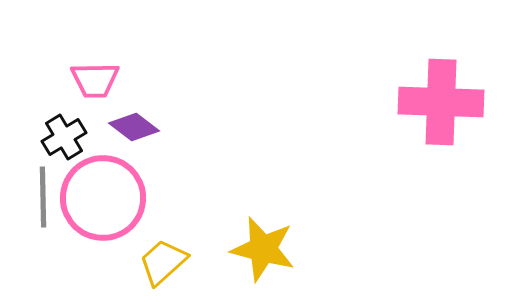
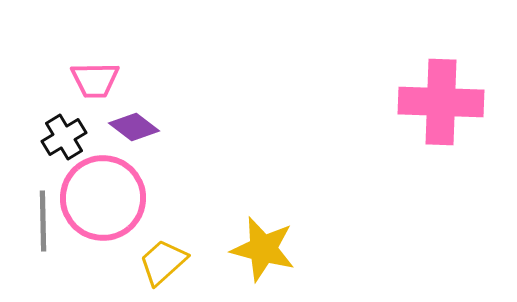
gray line: moved 24 px down
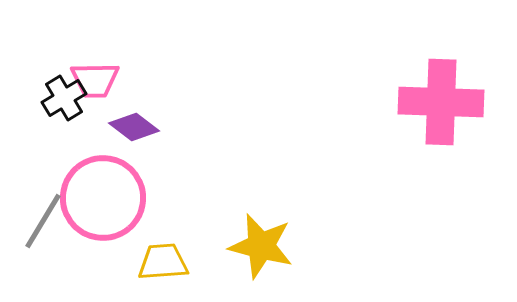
black cross: moved 39 px up
gray line: rotated 32 degrees clockwise
yellow star: moved 2 px left, 3 px up
yellow trapezoid: rotated 38 degrees clockwise
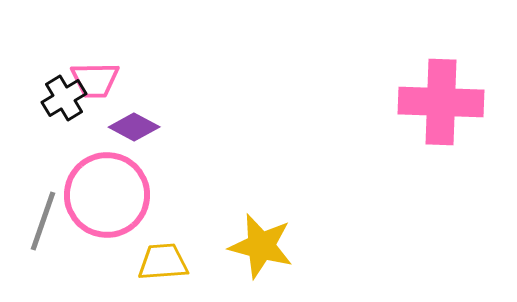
purple diamond: rotated 9 degrees counterclockwise
pink circle: moved 4 px right, 3 px up
gray line: rotated 12 degrees counterclockwise
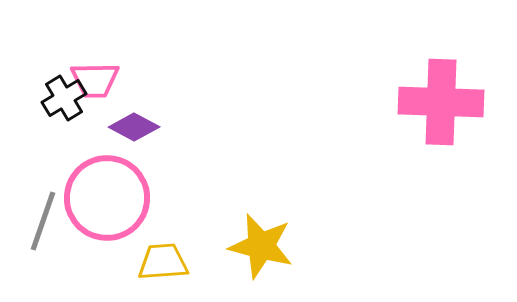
pink circle: moved 3 px down
